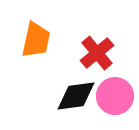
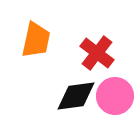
red cross: rotated 12 degrees counterclockwise
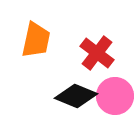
black diamond: rotated 30 degrees clockwise
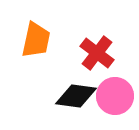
black diamond: rotated 15 degrees counterclockwise
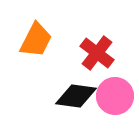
orange trapezoid: rotated 15 degrees clockwise
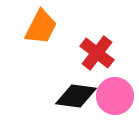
orange trapezoid: moved 5 px right, 13 px up
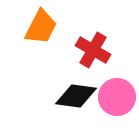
red cross: moved 4 px left, 3 px up; rotated 8 degrees counterclockwise
pink circle: moved 2 px right, 1 px down
